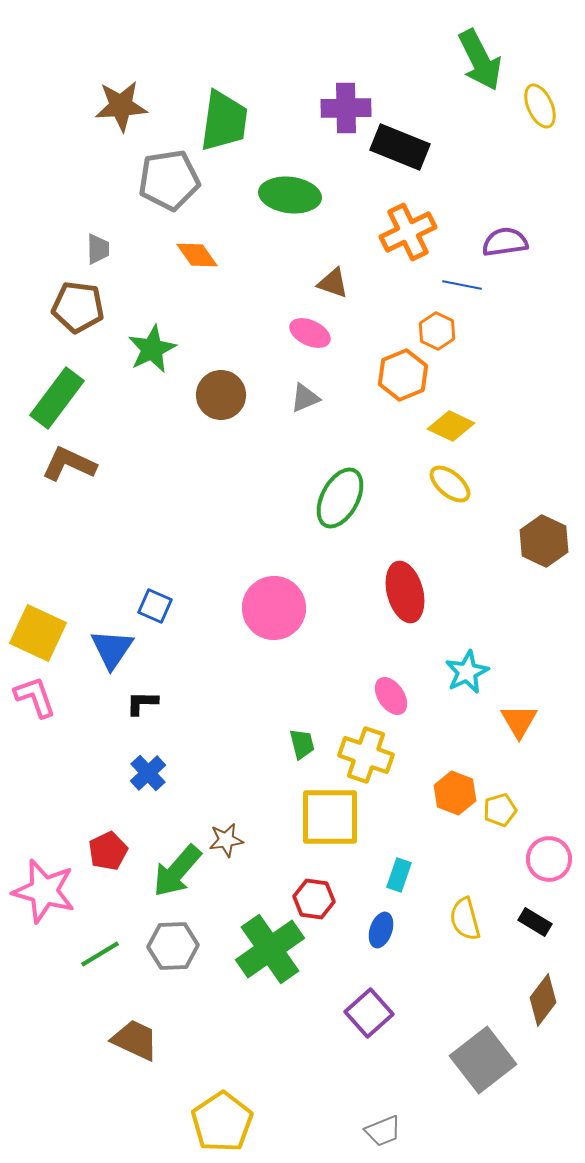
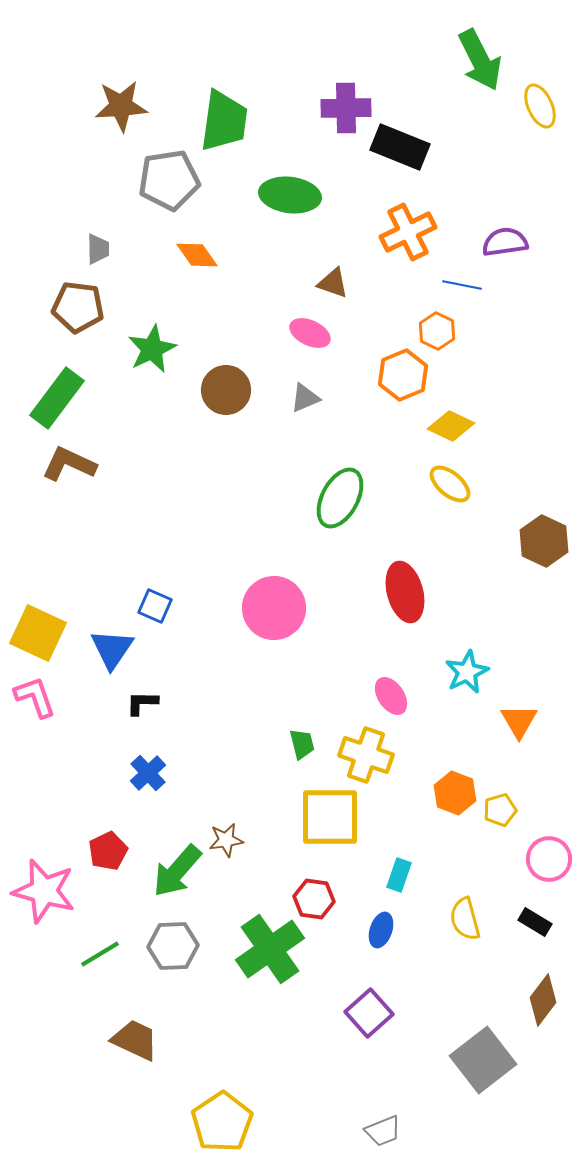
brown circle at (221, 395): moved 5 px right, 5 px up
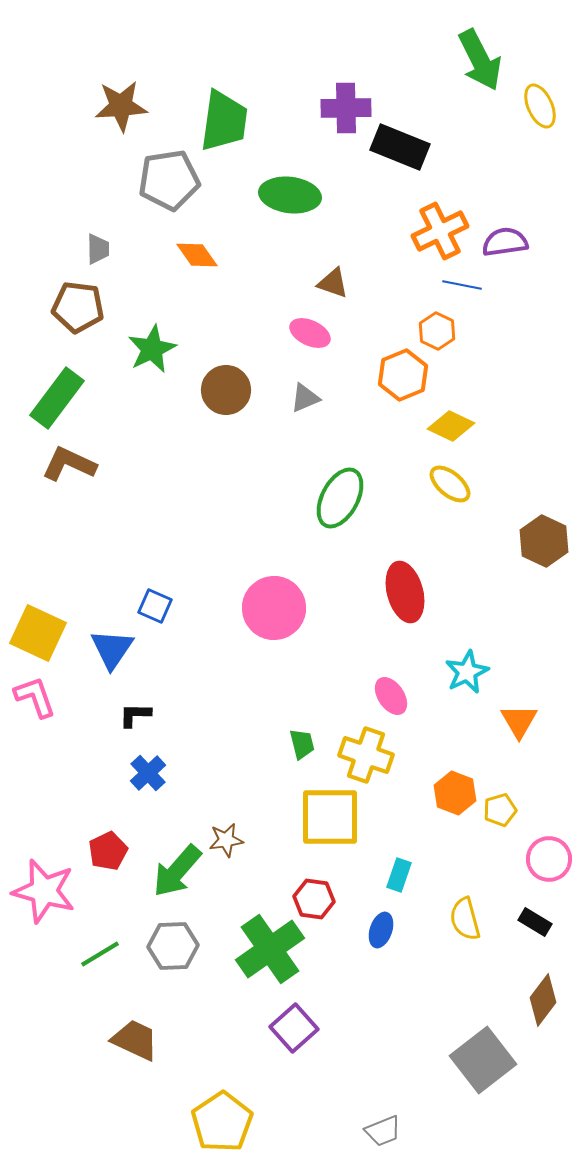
orange cross at (408, 232): moved 32 px right, 1 px up
black L-shape at (142, 703): moved 7 px left, 12 px down
purple square at (369, 1013): moved 75 px left, 15 px down
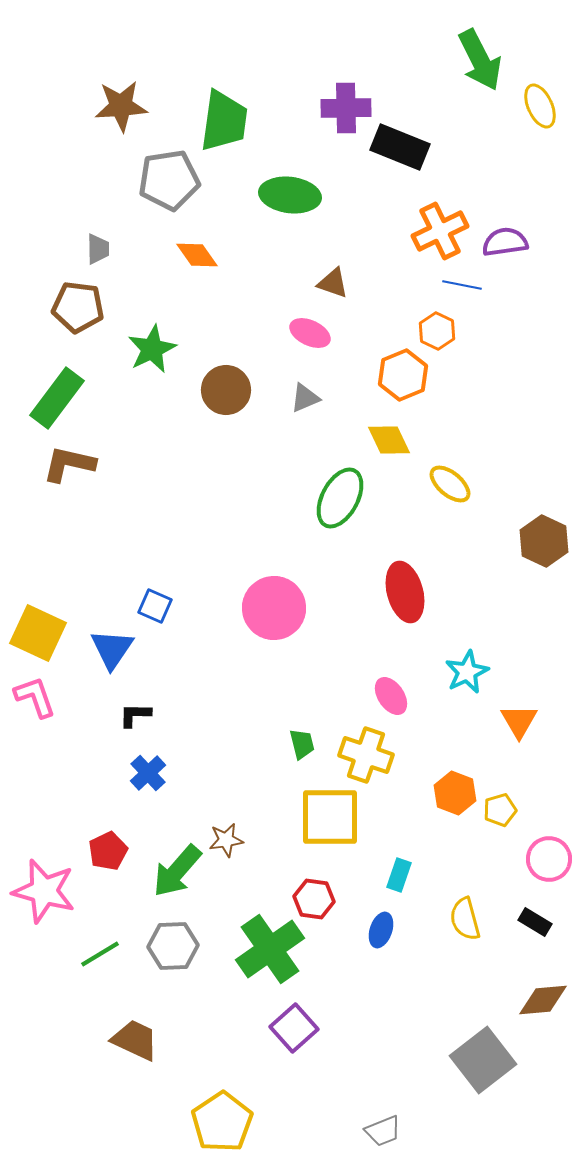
yellow diamond at (451, 426): moved 62 px left, 14 px down; rotated 39 degrees clockwise
brown L-shape at (69, 464): rotated 12 degrees counterclockwise
brown diamond at (543, 1000): rotated 48 degrees clockwise
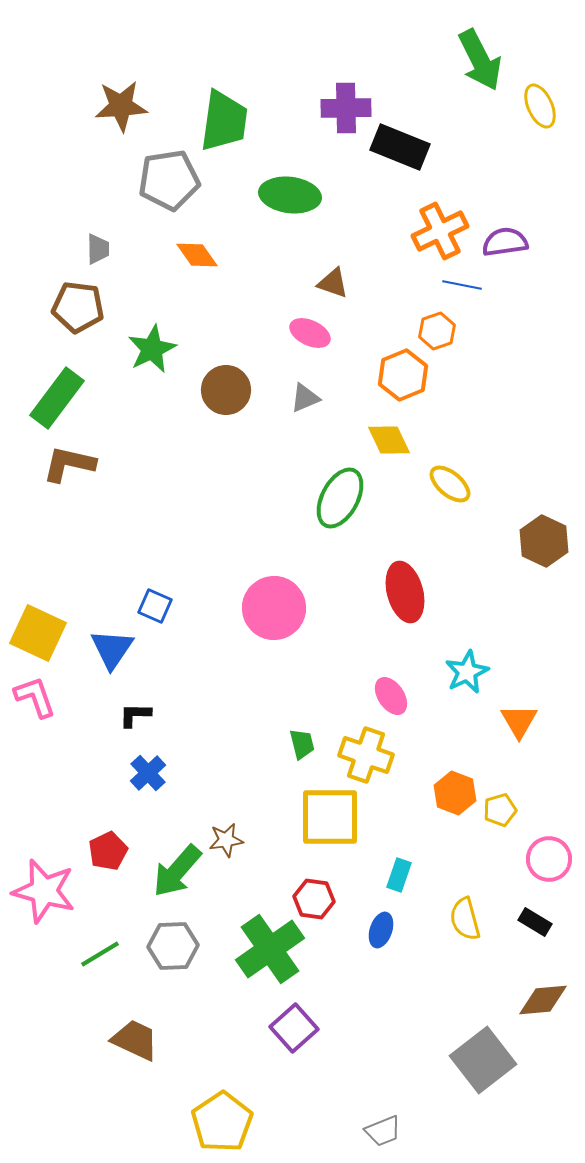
orange hexagon at (437, 331): rotated 15 degrees clockwise
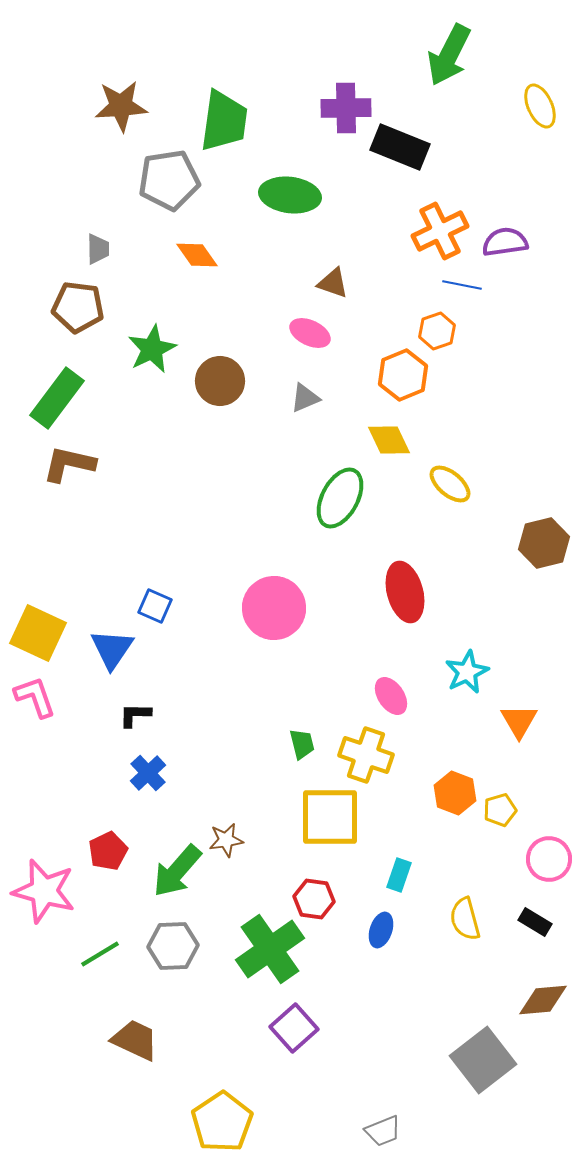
green arrow at (480, 60): moved 31 px left, 5 px up; rotated 54 degrees clockwise
brown circle at (226, 390): moved 6 px left, 9 px up
brown hexagon at (544, 541): moved 2 px down; rotated 21 degrees clockwise
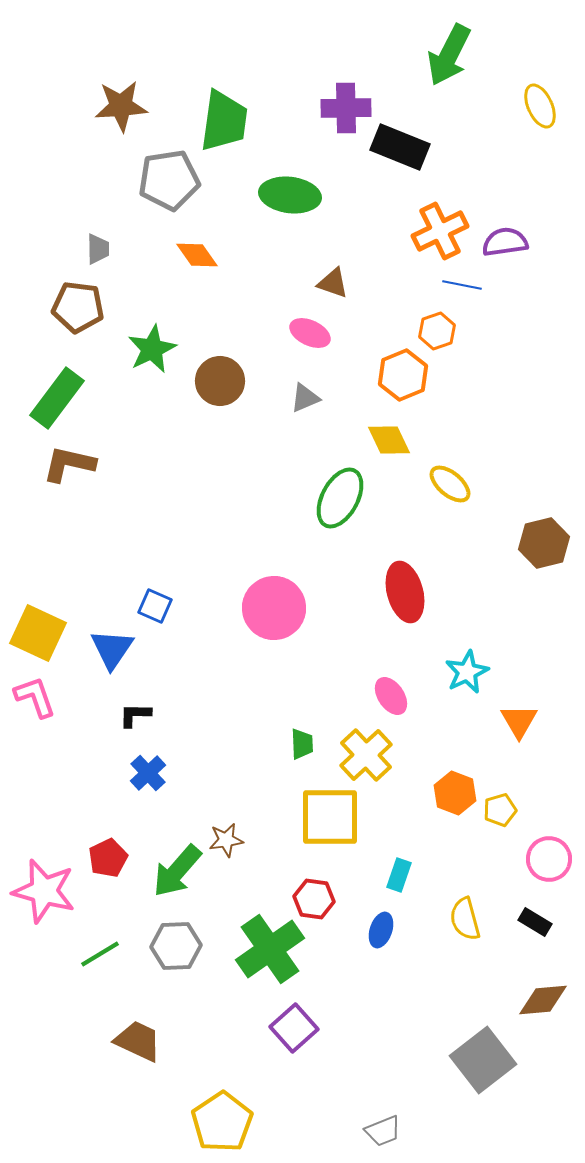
green trapezoid at (302, 744): rotated 12 degrees clockwise
yellow cross at (366, 755): rotated 28 degrees clockwise
red pentagon at (108, 851): moved 7 px down
gray hexagon at (173, 946): moved 3 px right
brown trapezoid at (135, 1040): moved 3 px right, 1 px down
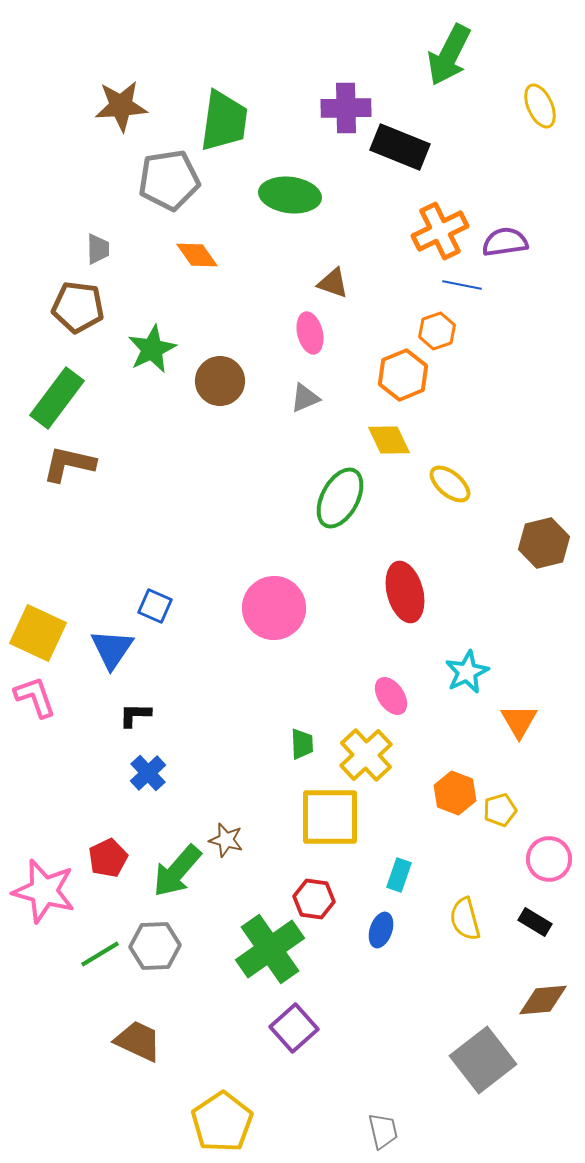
pink ellipse at (310, 333): rotated 51 degrees clockwise
brown star at (226, 840): rotated 24 degrees clockwise
gray hexagon at (176, 946): moved 21 px left
gray trapezoid at (383, 1131): rotated 81 degrees counterclockwise
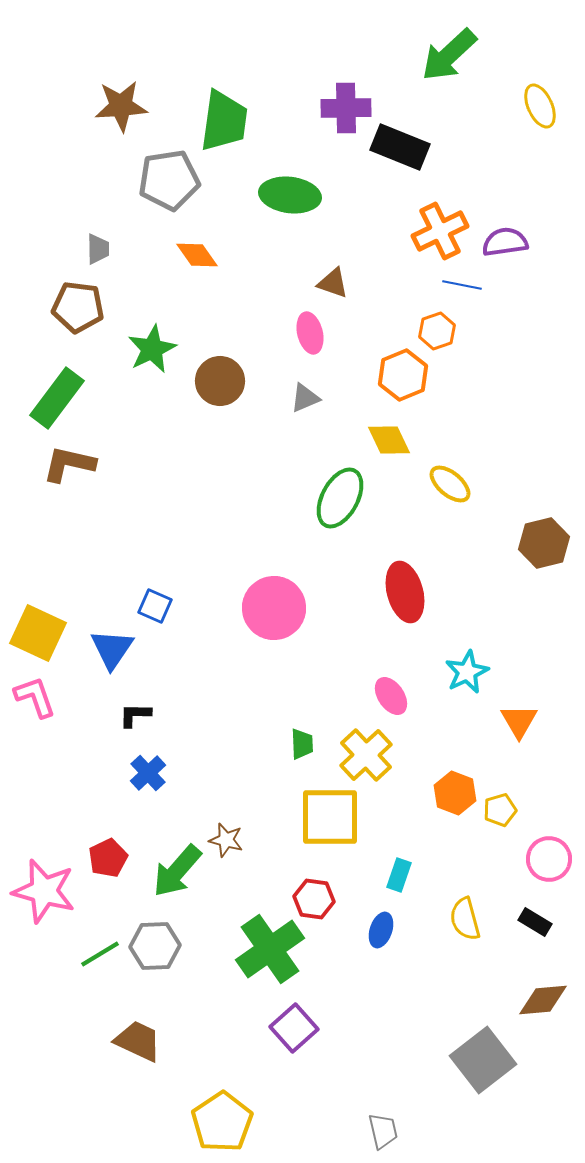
green arrow at (449, 55): rotated 20 degrees clockwise
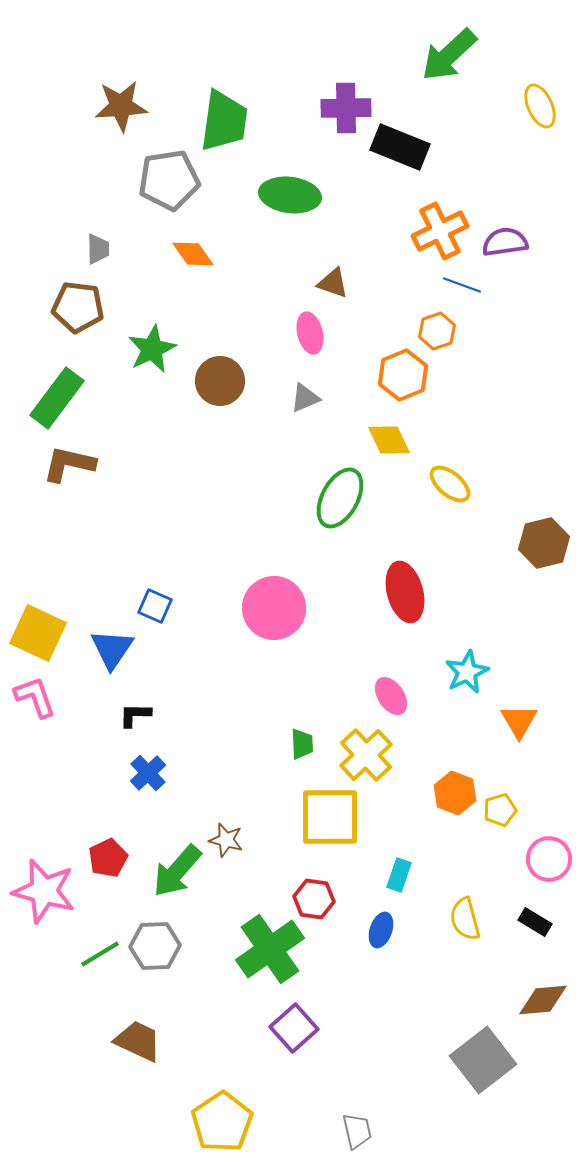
orange diamond at (197, 255): moved 4 px left, 1 px up
blue line at (462, 285): rotated 9 degrees clockwise
gray trapezoid at (383, 1131): moved 26 px left
